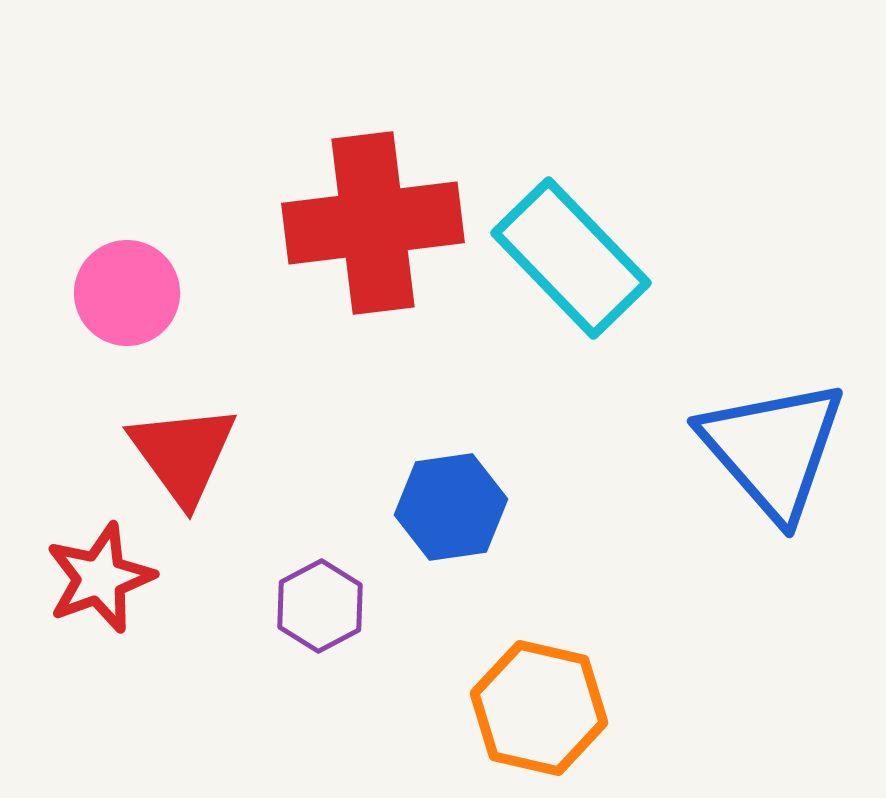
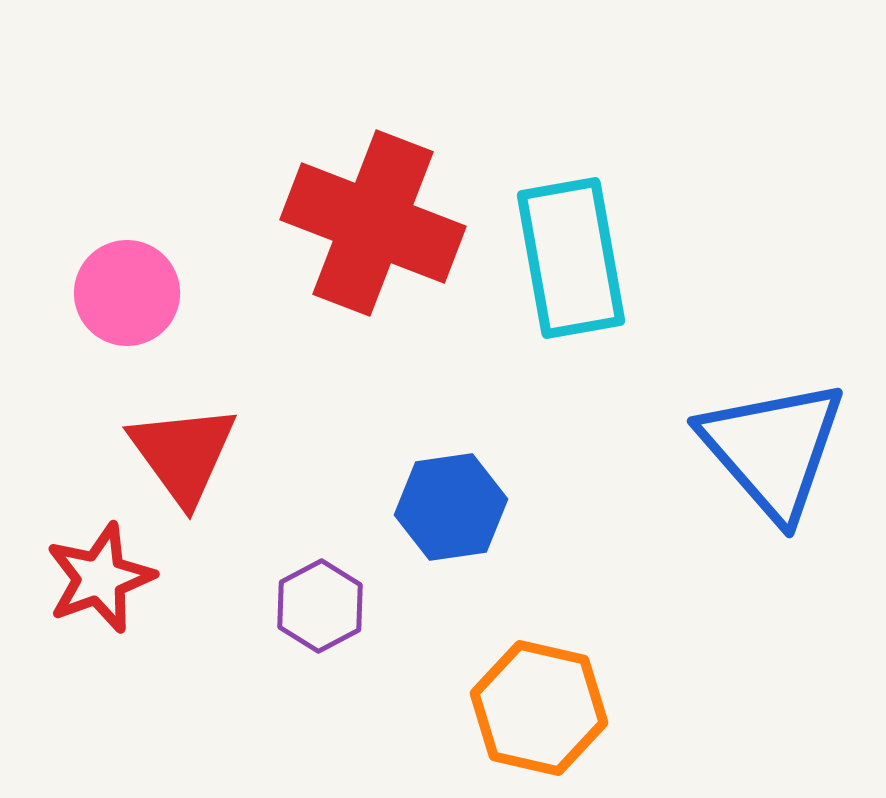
red cross: rotated 28 degrees clockwise
cyan rectangle: rotated 34 degrees clockwise
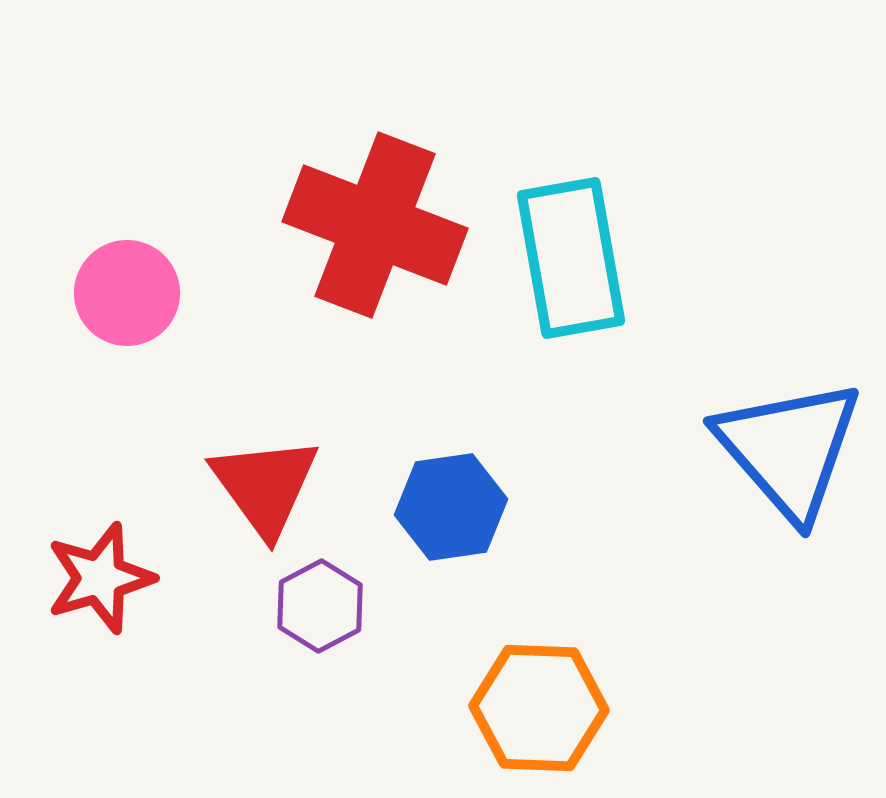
red cross: moved 2 px right, 2 px down
blue triangle: moved 16 px right
red triangle: moved 82 px right, 32 px down
red star: rotated 4 degrees clockwise
orange hexagon: rotated 11 degrees counterclockwise
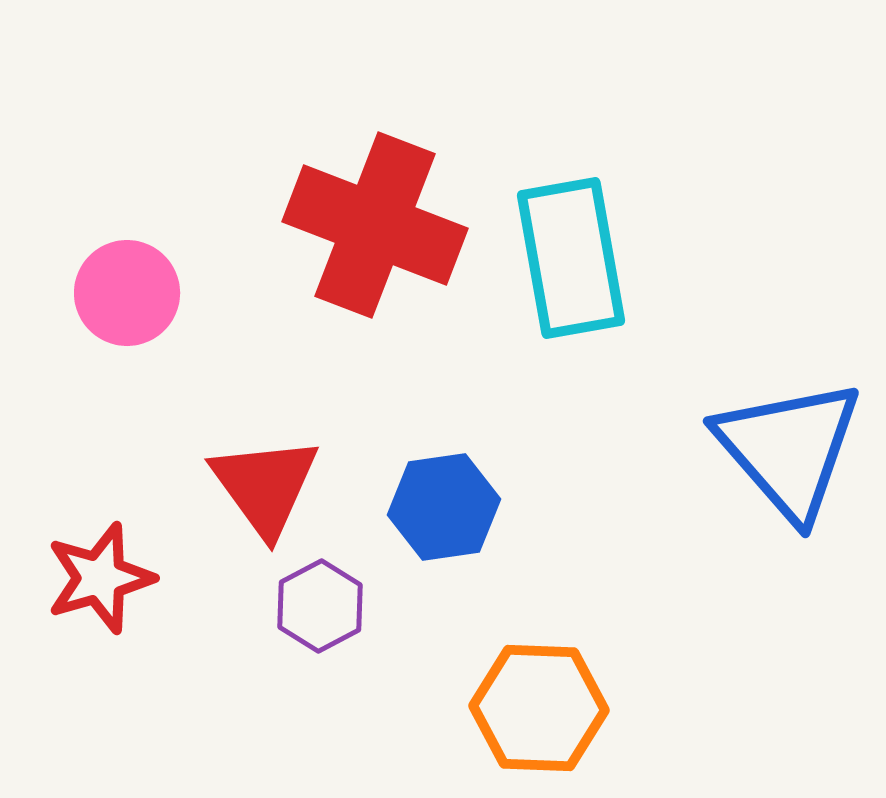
blue hexagon: moved 7 px left
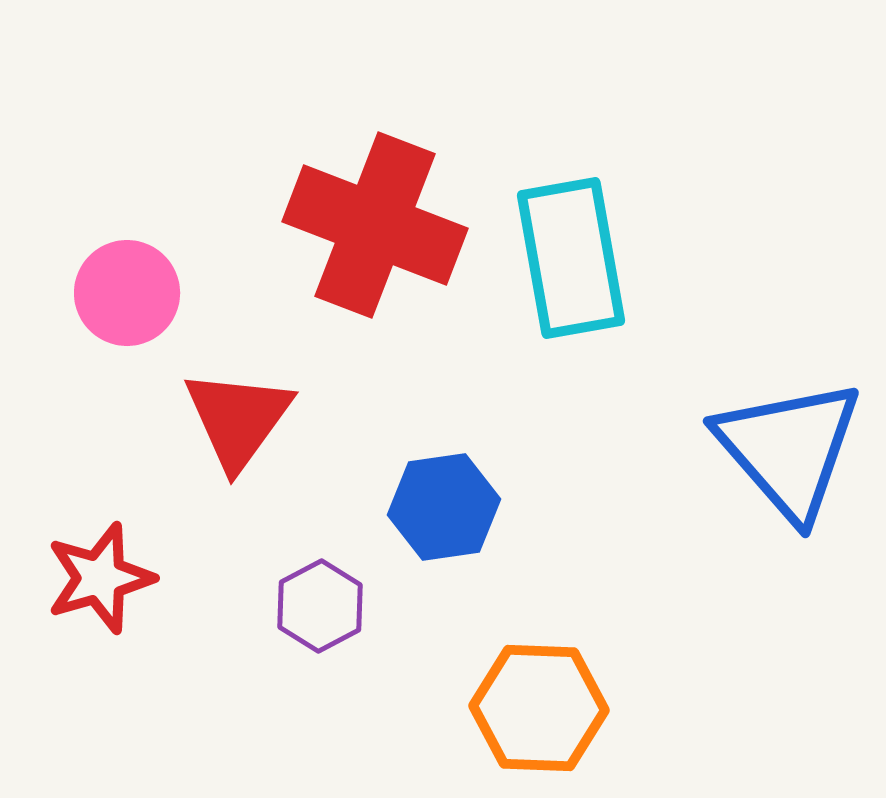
red triangle: moved 27 px left, 67 px up; rotated 12 degrees clockwise
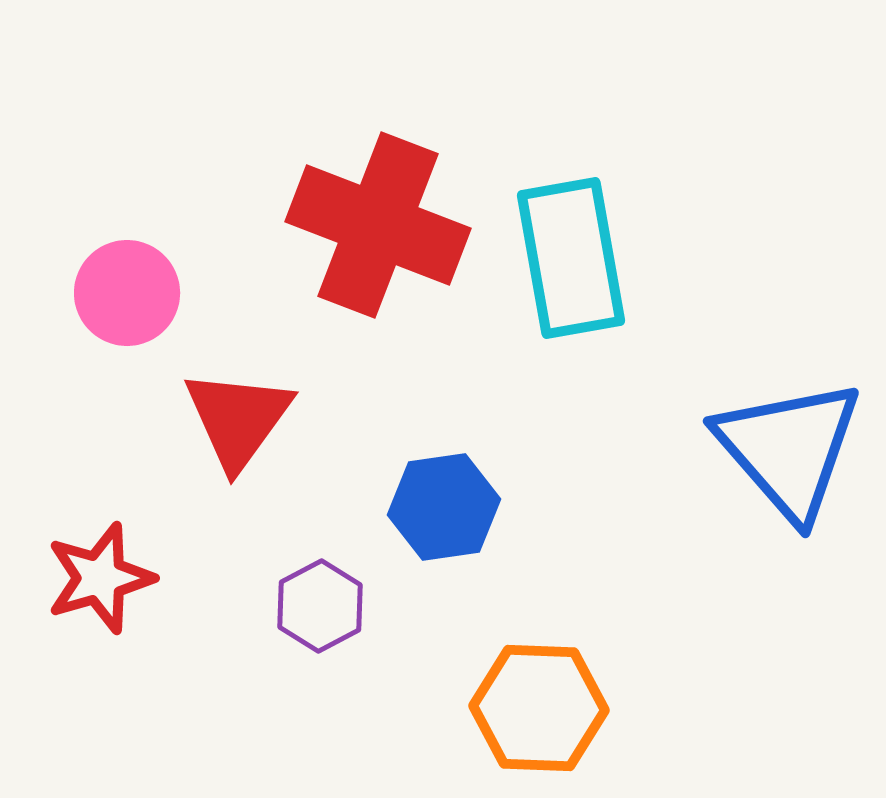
red cross: moved 3 px right
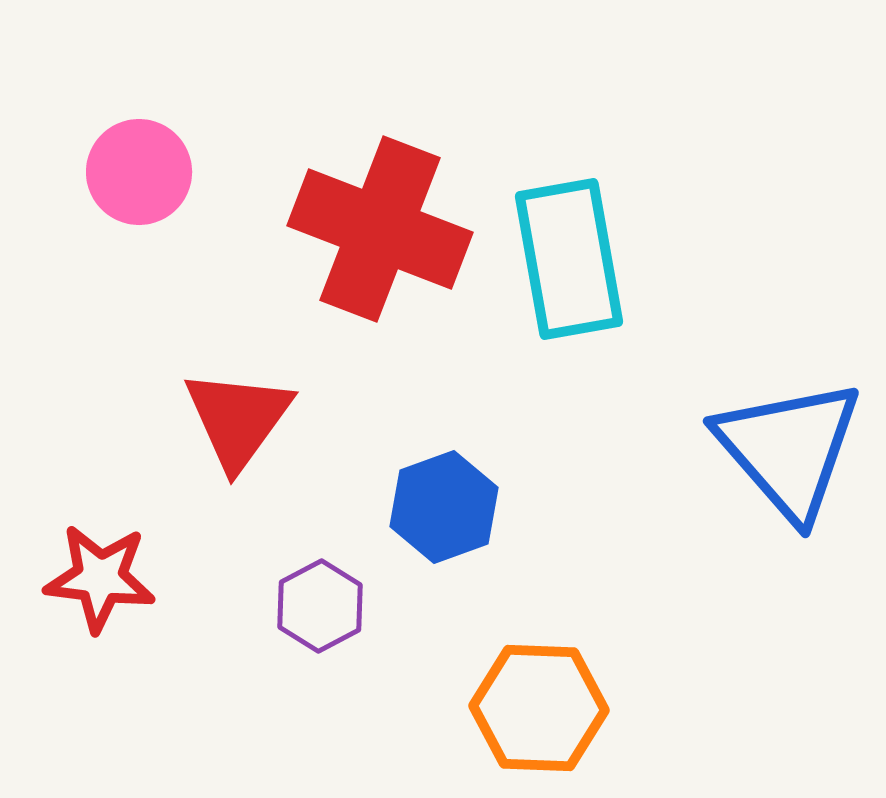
red cross: moved 2 px right, 4 px down
cyan rectangle: moved 2 px left, 1 px down
pink circle: moved 12 px right, 121 px up
blue hexagon: rotated 12 degrees counterclockwise
red star: rotated 23 degrees clockwise
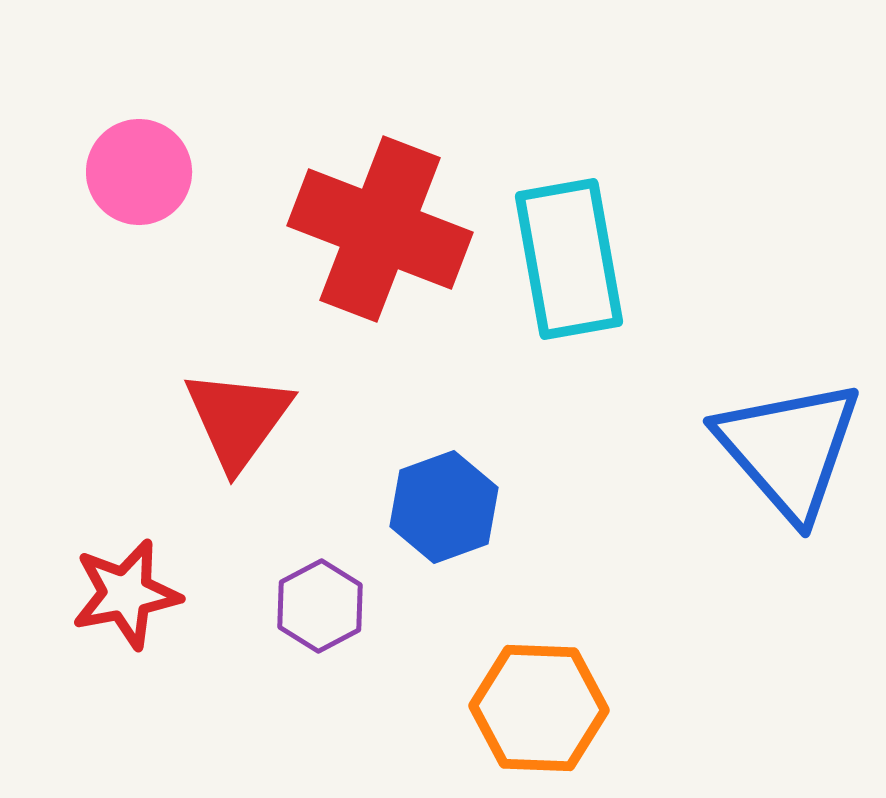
red star: moved 26 px right, 16 px down; rotated 18 degrees counterclockwise
